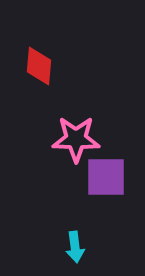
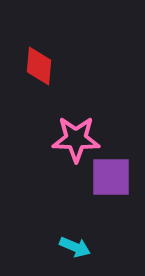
purple square: moved 5 px right
cyan arrow: rotated 60 degrees counterclockwise
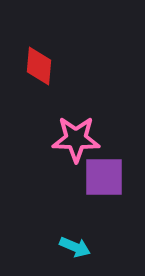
purple square: moved 7 px left
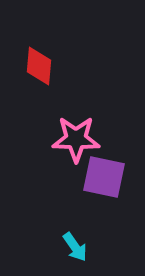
purple square: rotated 12 degrees clockwise
cyan arrow: rotated 32 degrees clockwise
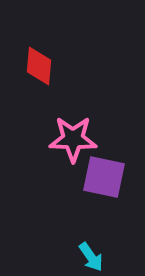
pink star: moved 3 px left
cyan arrow: moved 16 px right, 10 px down
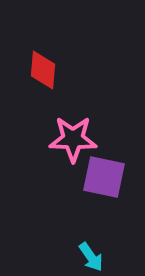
red diamond: moved 4 px right, 4 px down
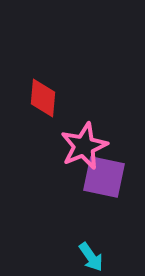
red diamond: moved 28 px down
pink star: moved 11 px right, 7 px down; rotated 24 degrees counterclockwise
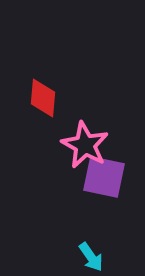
pink star: moved 1 px right, 1 px up; rotated 21 degrees counterclockwise
